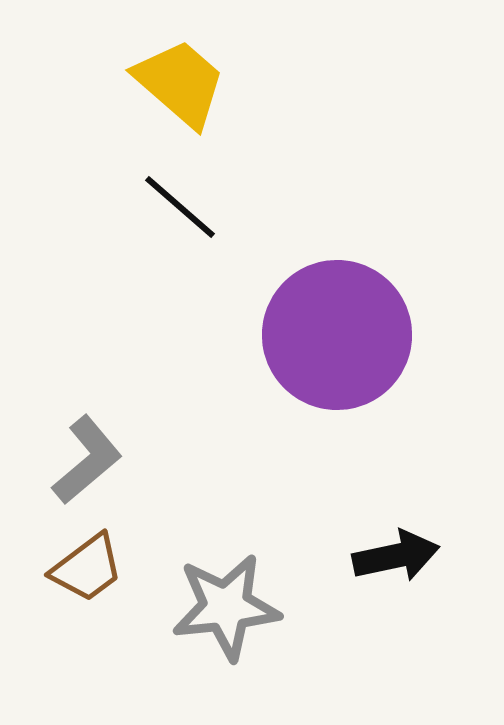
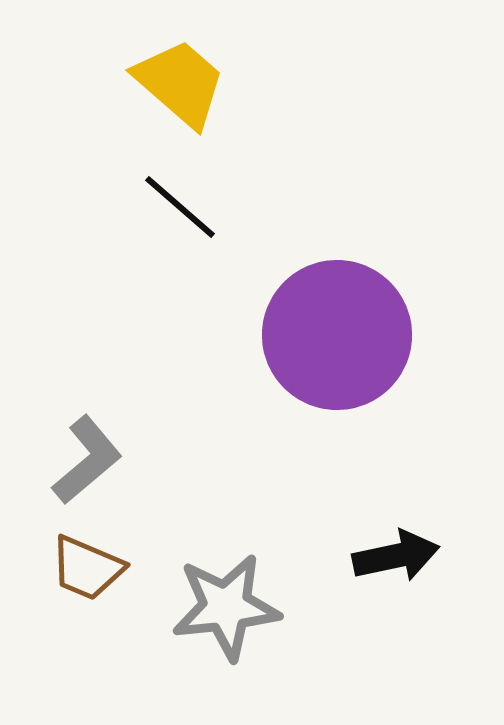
brown trapezoid: rotated 60 degrees clockwise
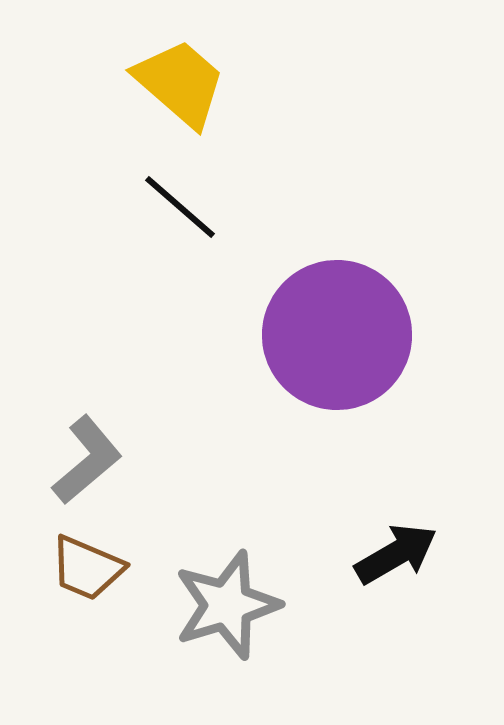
black arrow: moved 2 px up; rotated 18 degrees counterclockwise
gray star: moved 1 px right, 2 px up; rotated 11 degrees counterclockwise
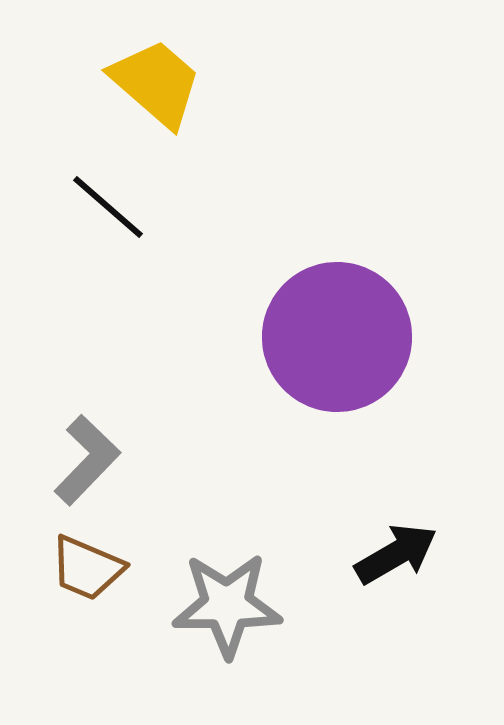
yellow trapezoid: moved 24 px left
black line: moved 72 px left
purple circle: moved 2 px down
gray L-shape: rotated 6 degrees counterclockwise
gray star: rotated 17 degrees clockwise
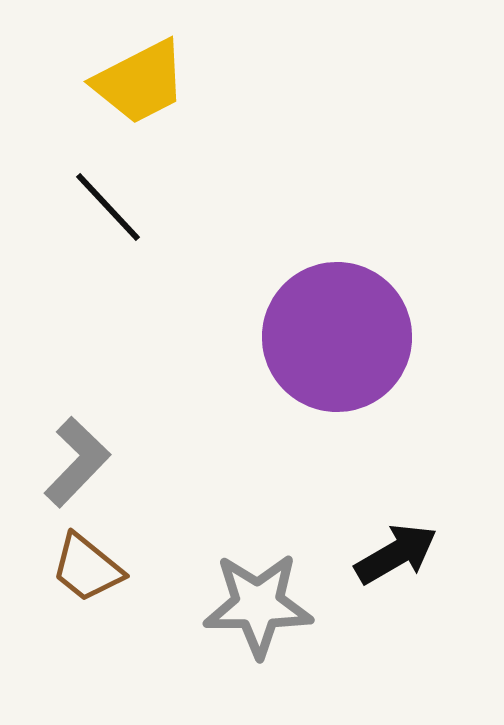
yellow trapezoid: moved 16 px left, 1 px up; rotated 112 degrees clockwise
black line: rotated 6 degrees clockwise
gray L-shape: moved 10 px left, 2 px down
brown trapezoid: rotated 16 degrees clockwise
gray star: moved 31 px right
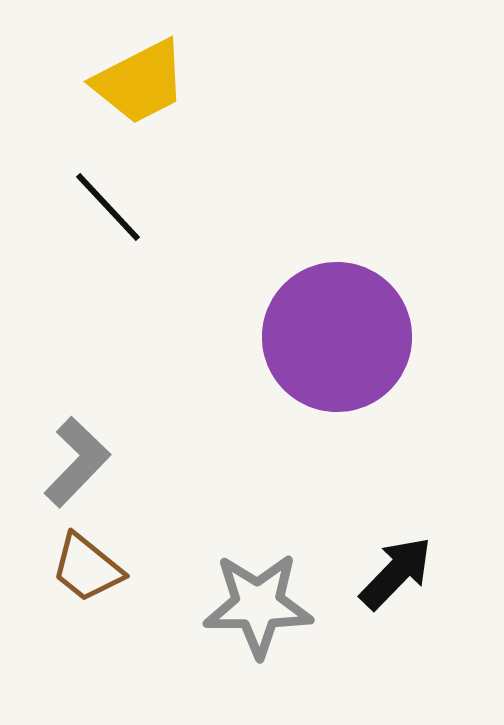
black arrow: moved 19 px down; rotated 16 degrees counterclockwise
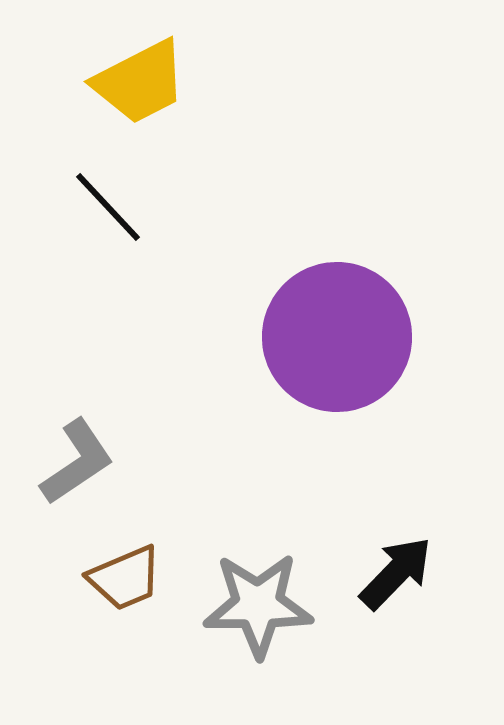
gray L-shape: rotated 12 degrees clockwise
brown trapezoid: moved 38 px right, 10 px down; rotated 62 degrees counterclockwise
